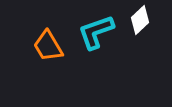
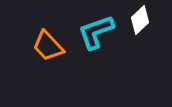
orange trapezoid: rotated 12 degrees counterclockwise
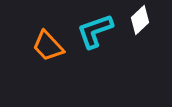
cyan L-shape: moved 1 px left, 1 px up
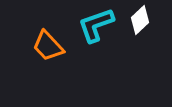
cyan L-shape: moved 1 px right, 6 px up
